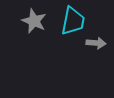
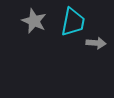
cyan trapezoid: moved 1 px down
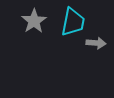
gray star: rotated 15 degrees clockwise
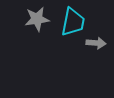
gray star: moved 3 px right, 2 px up; rotated 25 degrees clockwise
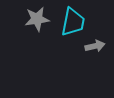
gray arrow: moved 1 px left, 3 px down; rotated 18 degrees counterclockwise
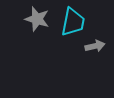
gray star: rotated 25 degrees clockwise
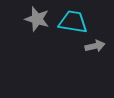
cyan trapezoid: rotated 92 degrees counterclockwise
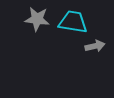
gray star: rotated 10 degrees counterclockwise
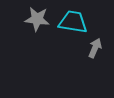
gray arrow: moved 2 px down; rotated 54 degrees counterclockwise
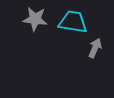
gray star: moved 2 px left
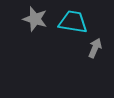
gray star: rotated 10 degrees clockwise
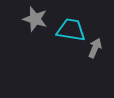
cyan trapezoid: moved 2 px left, 8 px down
